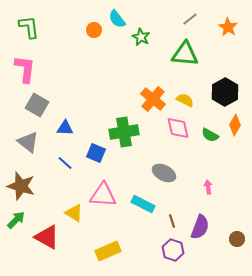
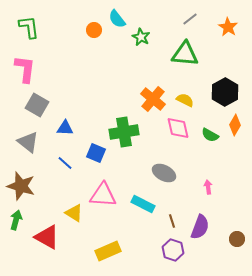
green arrow: rotated 30 degrees counterclockwise
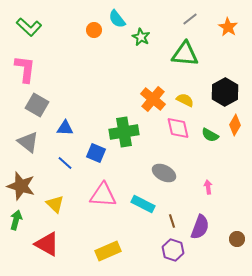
green L-shape: rotated 140 degrees clockwise
yellow triangle: moved 19 px left, 9 px up; rotated 12 degrees clockwise
red triangle: moved 7 px down
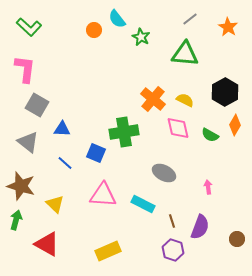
blue triangle: moved 3 px left, 1 px down
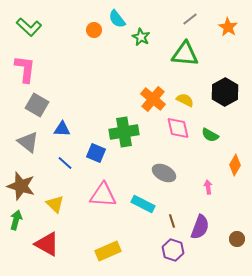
orange diamond: moved 40 px down
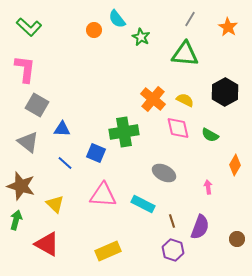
gray line: rotated 21 degrees counterclockwise
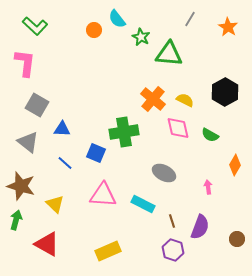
green L-shape: moved 6 px right, 1 px up
green triangle: moved 16 px left
pink L-shape: moved 6 px up
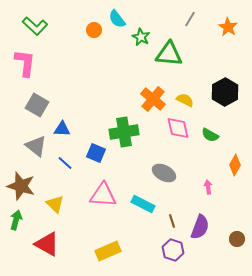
gray triangle: moved 8 px right, 4 px down
